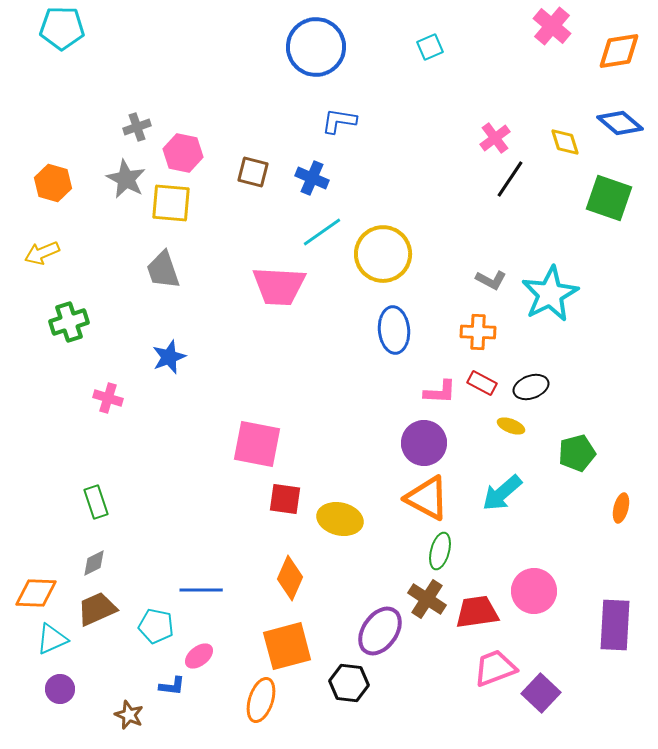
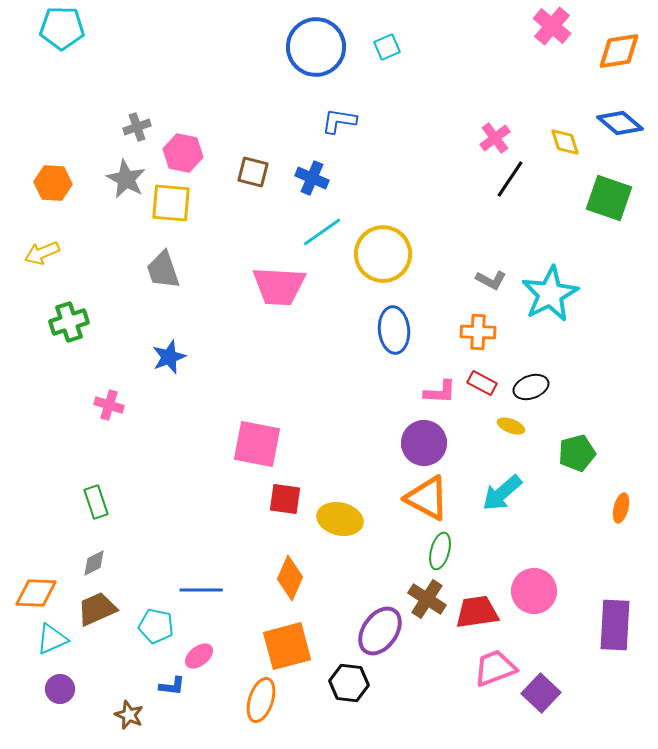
cyan square at (430, 47): moved 43 px left
orange hexagon at (53, 183): rotated 12 degrees counterclockwise
pink cross at (108, 398): moved 1 px right, 7 px down
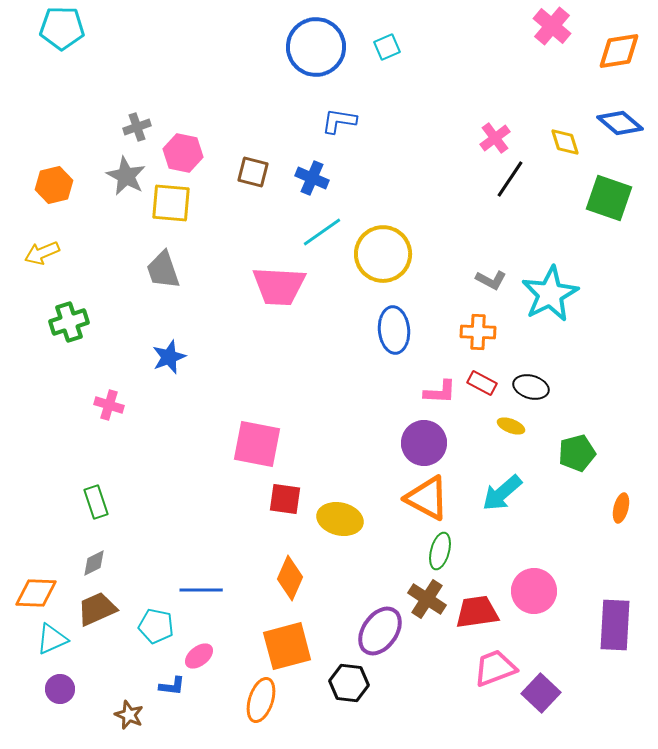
gray star at (126, 179): moved 3 px up
orange hexagon at (53, 183): moved 1 px right, 2 px down; rotated 18 degrees counterclockwise
black ellipse at (531, 387): rotated 36 degrees clockwise
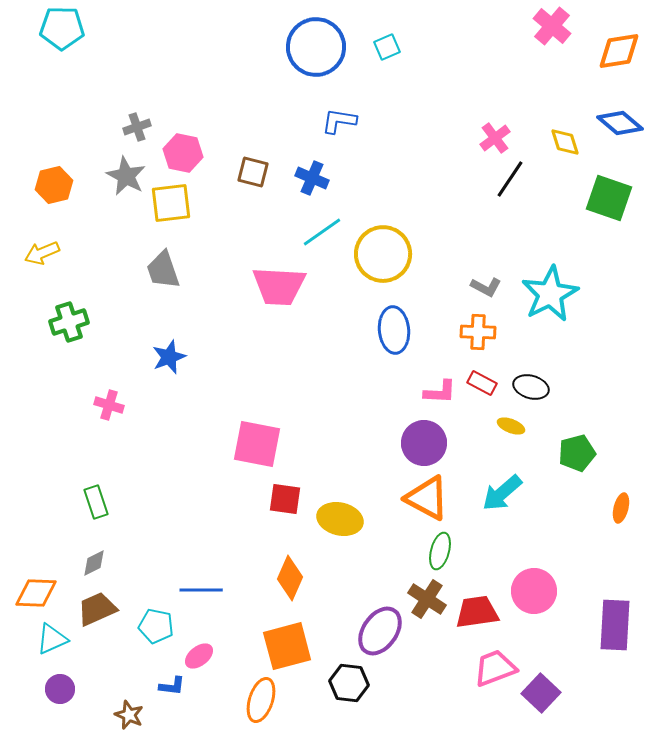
yellow square at (171, 203): rotated 12 degrees counterclockwise
gray L-shape at (491, 280): moved 5 px left, 7 px down
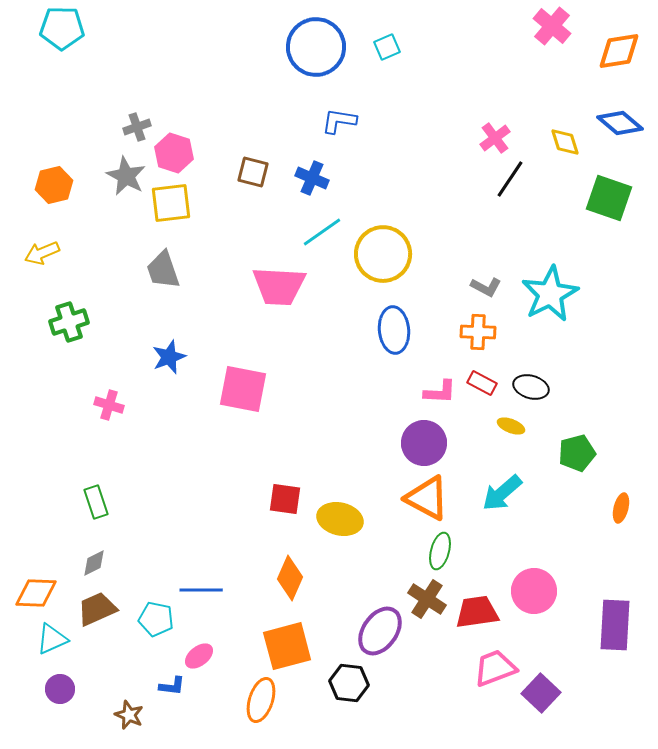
pink hexagon at (183, 153): moved 9 px left; rotated 6 degrees clockwise
pink square at (257, 444): moved 14 px left, 55 px up
cyan pentagon at (156, 626): moved 7 px up
